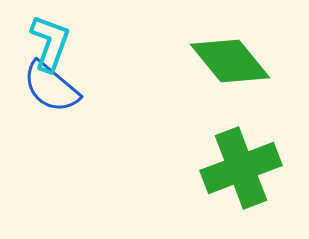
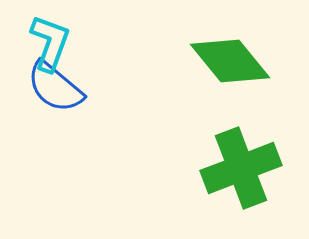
blue semicircle: moved 4 px right
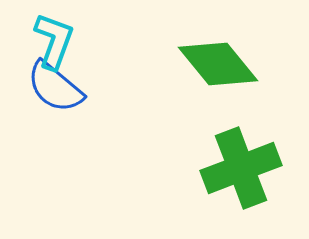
cyan L-shape: moved 4 px right, 2 px up
green diamond: moved 12 px left, 3 px down
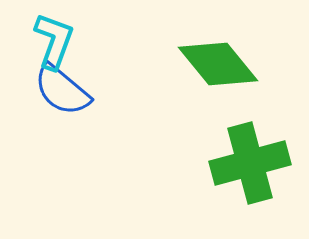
blue semicircle: moved 7 px right, 3 px down
green cross: moved 9 px right, 5 px up; rotated 6 degrees clockwise
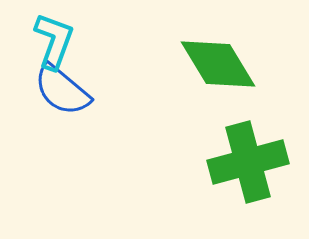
green diamond: rotated 8 degrees clockwise
green cross: moved 2 px left, 1 px up
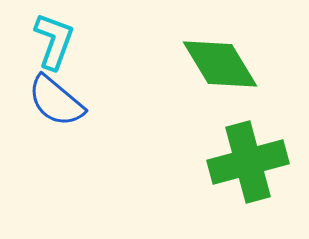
green diamond: moved 2 px right
blue semicircle: moved 6 px left, 11 px down
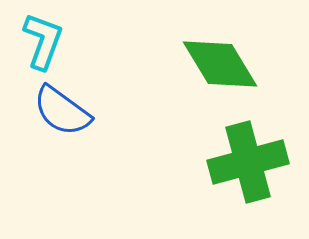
cyan L-shape: moved 11 px left
blue semicircle: moved 6 px right, 10 px down; rotated 4 degrees counterclockwise
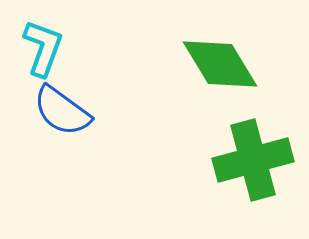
cyan L-shape: moved 7 px down
green cross: moved 5 px right, 2 px up
